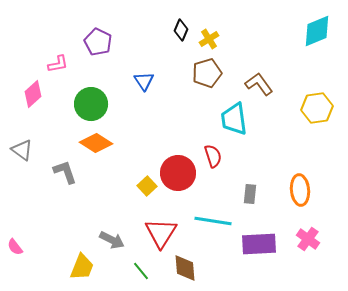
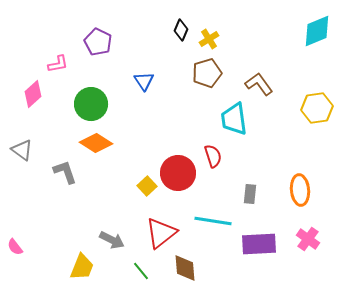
red triangle: rotated 20 degrees clockwise
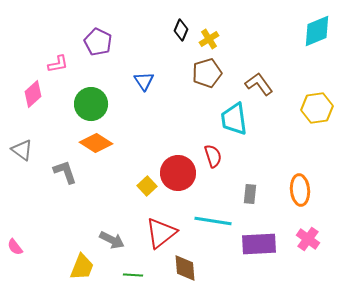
green line: moved 8 px left, 4 px down; rotated 48 degrees counterclockwise
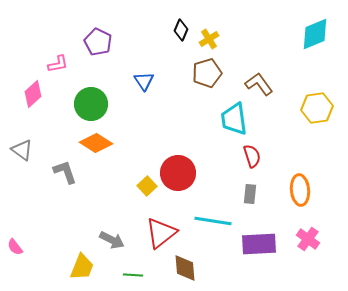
cyan diamond: moved 2 px left, 3 px down
red semicircle: moved 39 px right
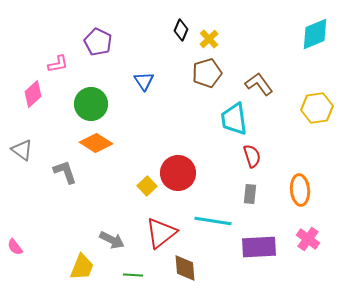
yellow cross: rotated 12 degrees counterclockwise
purple rectangle: moved 3 px down
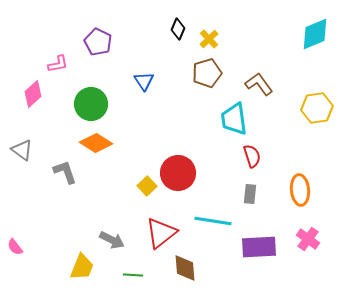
black diamond: moved 3 px left, 1 px up
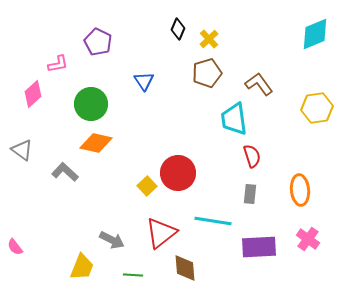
orange diamond: rotated 20 degrees counterclockwise
gray L-shape: rotated 28 degrees counterclockwise
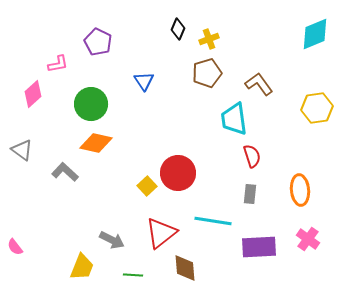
yellow cross: rotated 24 degrees clockwise
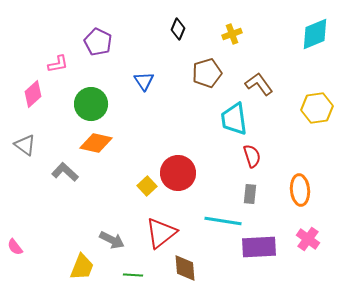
yellow cross: moved 23 px right, 5 px up
gray triangle: moved 3 px right, 5 px up
cyan line: moved 10 px right
